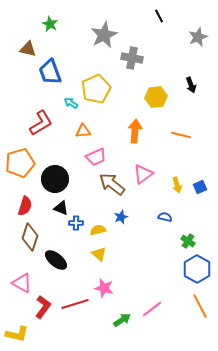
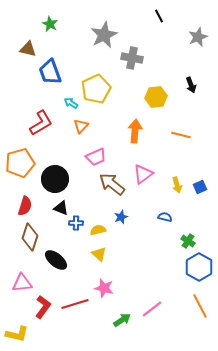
orange triangle at (83, 131): moved 2 px left, 5 px up; rotated 42 degrees counterclockwise
blue hexagon at (197, 269): moved 2 px right, 2 px up
pink triangle at (22, 283): rotated 35 degrees counterclockwise
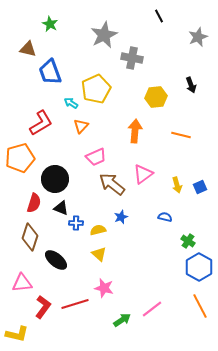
orange pentagon at (20, 163): moved 5 px up
red semicircle at (25, 206): moved 9 px right, 3 px up
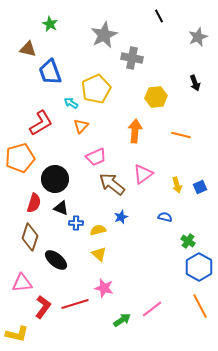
black arrow at (191, 85): moved 4 px right, 2 px up
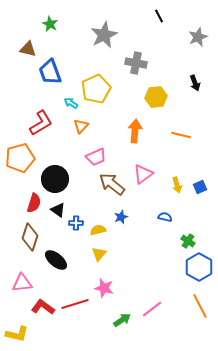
gray cross at (132, 58): moved 4 px right, 5 px down
black triangle at (61, 208): moved 3 px left, 2 px down; rotated 14 degrees clockwise
yellow triangle at (99, 254): rotated 28 degrees clockwise
red L-shape at (43, 307): rotated 90 degrees counterclockwise
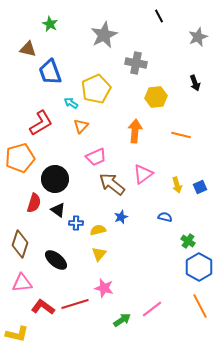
brown diamond at (30, 237): moved 10 px left, 7 px down
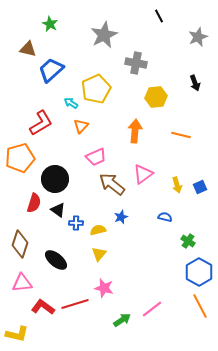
blue trapezoid at (50, 72): moved 1 px right, 2 px up; rotated 68 degrees clockwise
blue hexagon at (199, 267): moved 5 px down
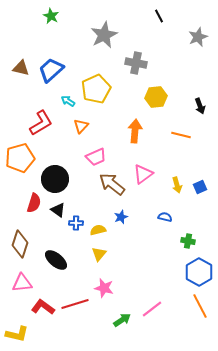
green star at (50, 24): moved 1 px right, 8 px up
brown triangle at (28, 49): moved 7 px left, 19 px down
black arrow at (195, 83): moved 5 px right, 23 px down
cyan arrow at (71, 103): moved 3 px left, 2 px up
green cross at (188, 241): rotated 24 degrees counterclockwise
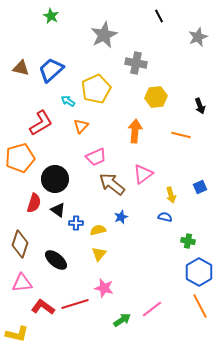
yellow arrow at (177, 185): moved 6 px left, 10 px down
